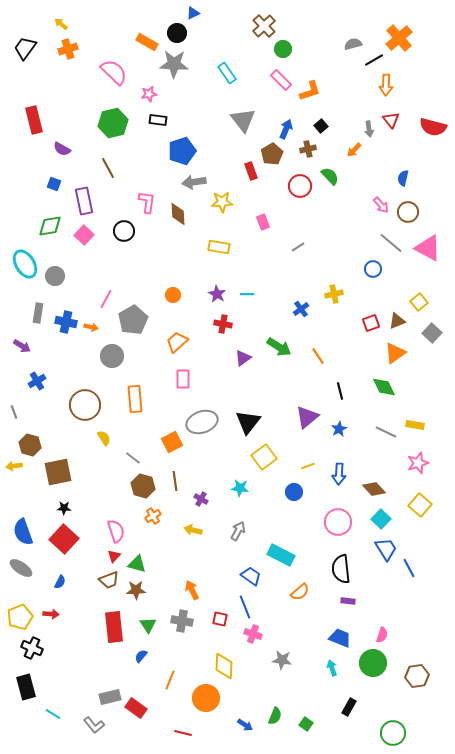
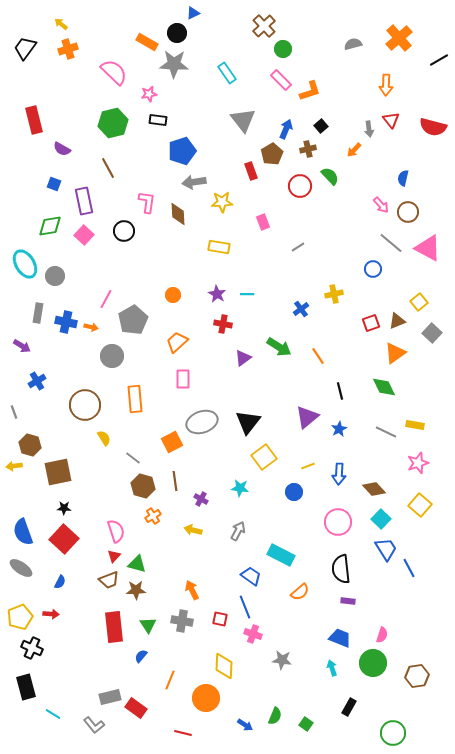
black line at (374, 60): moved 65 px right
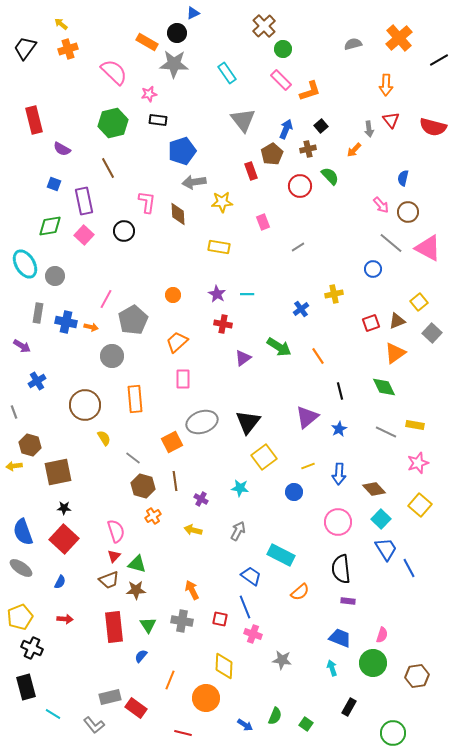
red arrow at (51, 614): moved 14 px right, 5 px down
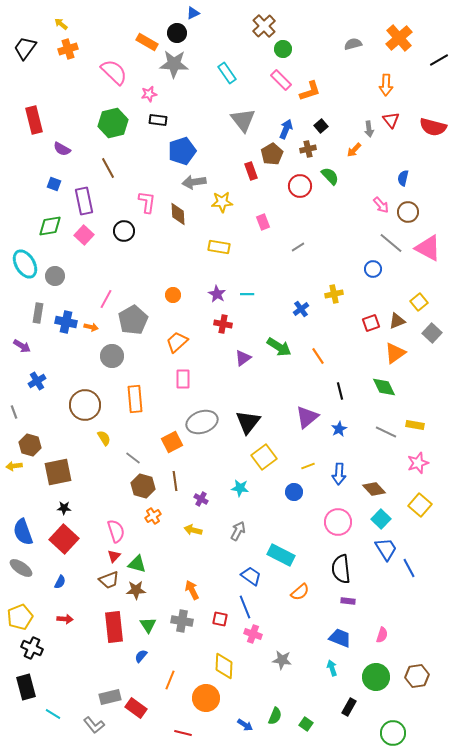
green circle at (373, 663): moved 3 px right, 14 px down
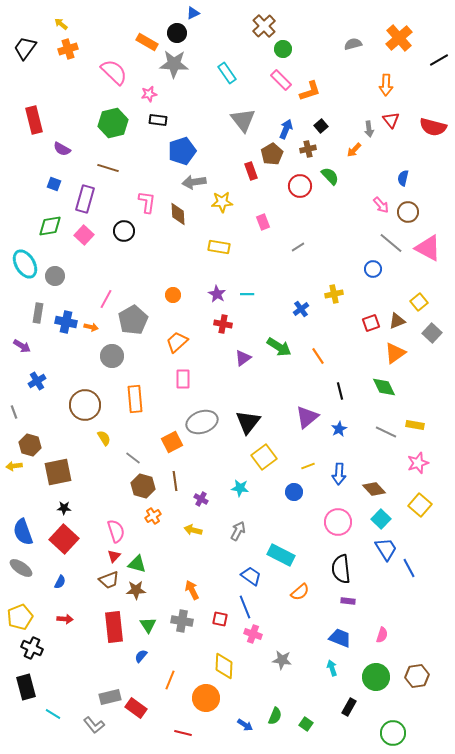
brown line at (108, 168): rotated 45 degrees counterclockwise
purple rectangle at (84, 201): moved 1 px right, 2 px up; rotated 28 degrees clockwise
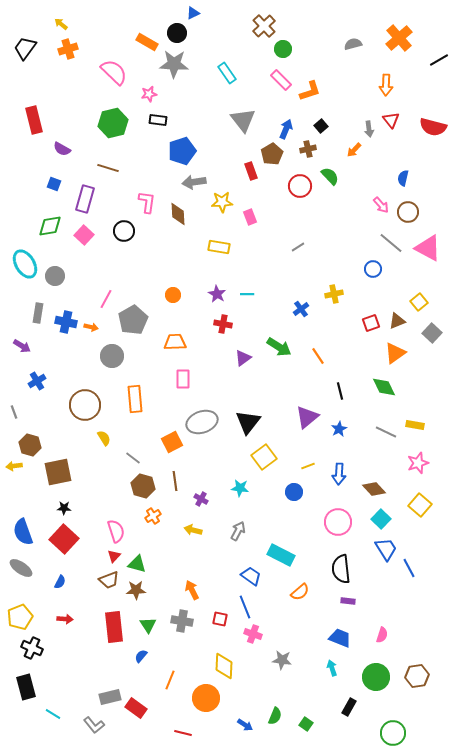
pink rectangle at (263, 222): moved 13 px left, 5 px up
orange trapezoid at (177, 342): moved 2 px left; rotated 40 degrees clockwise
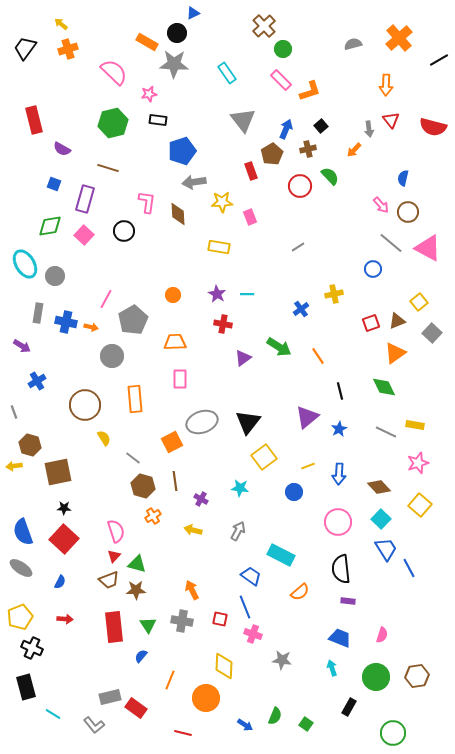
pink rectangle at (183, 379): moved 3 px left
brown diamond at (374, 489): moved 5 px right, 2 px up
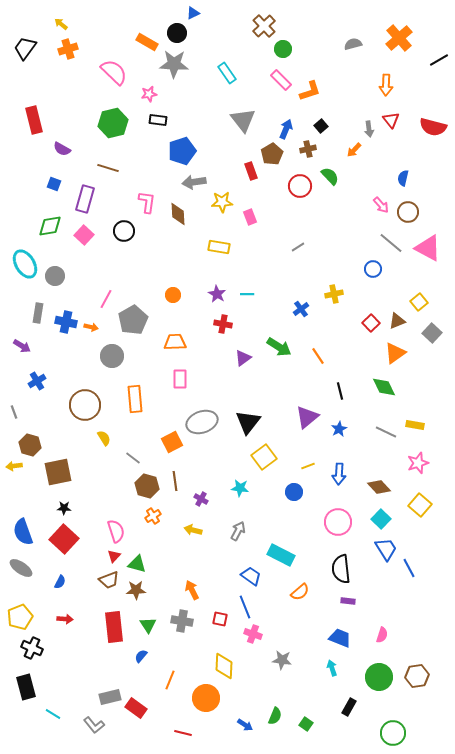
red square at (371, 323): rotated 24 degrees counterclockwise
brown hexagon at (143, 486): moved 4 px right
green circle at (376, 677): moved 3 px right
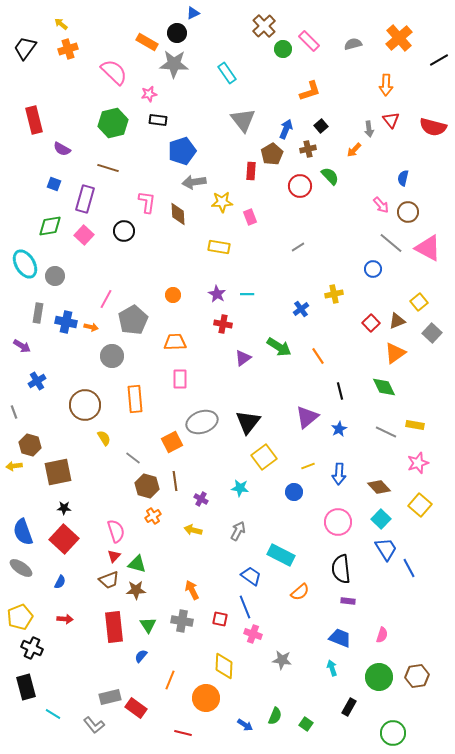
pink rectangle at (281, 80): moved 28 px right, 39 px up
red rectangle at (251, 171): rotated 24 degrees clockwise
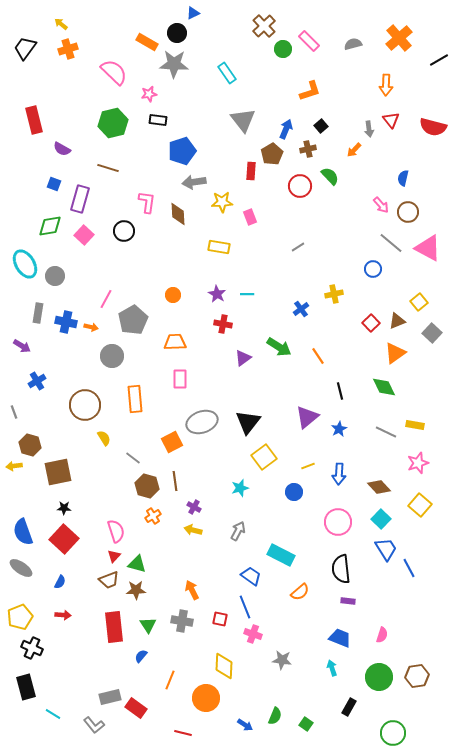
purple rectangle at (85, 199): moved 5 px left
cyan star at (240, 488): rotated 24 degrees counterclockwise
purple cross at (201, 499): moved 7 px left, 8 px down
red arrow at (65, 619): moved 2 px left, 4 px up
